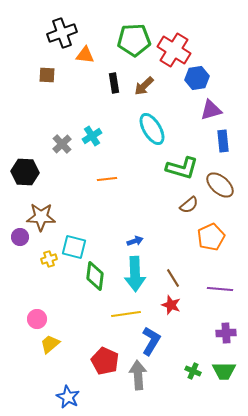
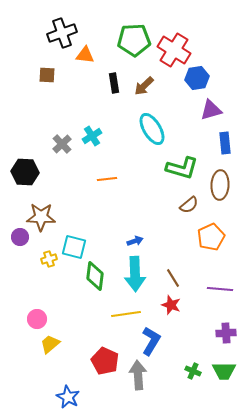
blue rectangle: moved 2 px right, 2 px down
brown ellipse: rotated 52 degrees clockwise
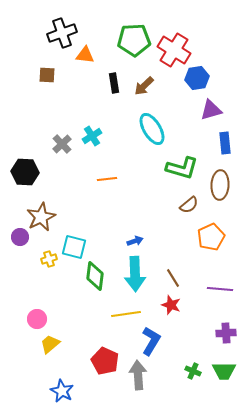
brown star: rotated 28 degrees counterclockwise
blue star: moved 6 px left, 6 px up
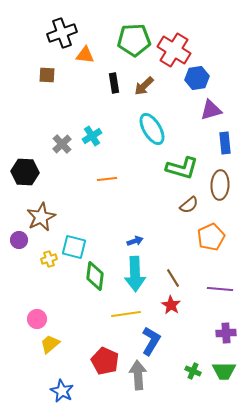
purple circle: moved 1 px left, 3 px down
red star: rotated 12 degrees clockwise
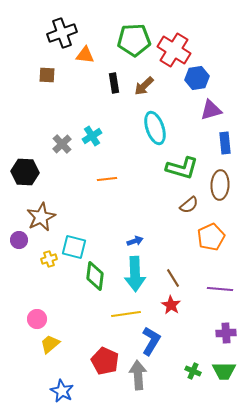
cyan ellipse: moved 3 px right, 1 px up; rotated 12 degrees clockwise
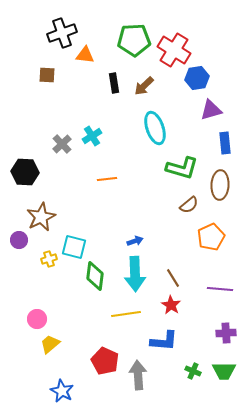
blue L-shape: moved 13 px right; rotated 64 degrees clockwise
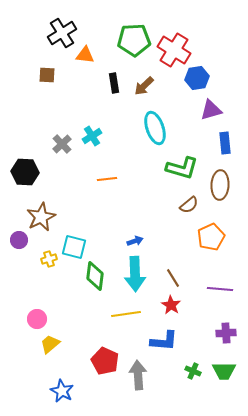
black cross: rotated 12 degrees counterclockwise
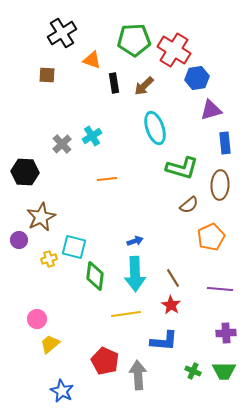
orange triangle: moved 7 px right, 5 px down; rotated 12 degrees clockwise
